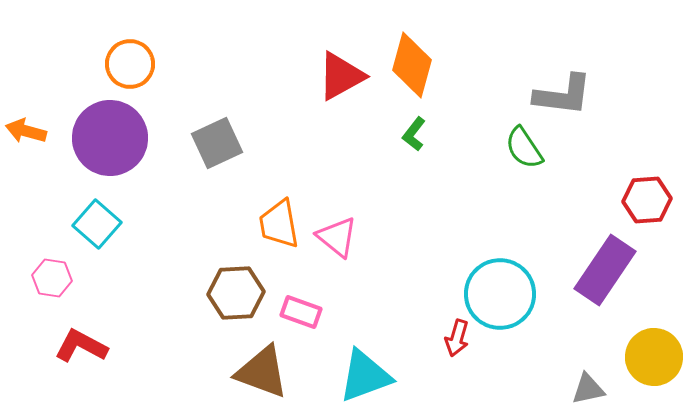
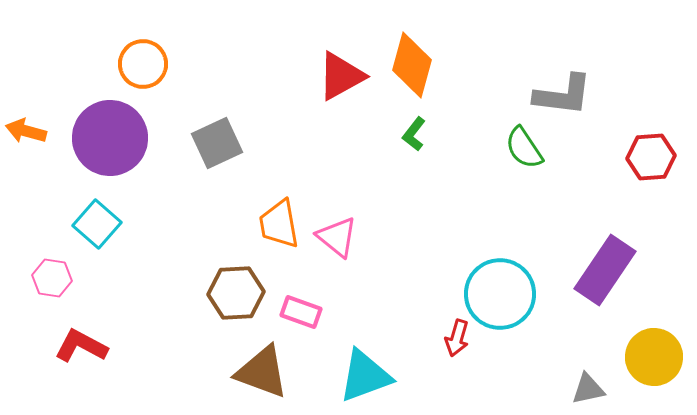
orange circle: moved 13 px right
red hexagon: moved 4 px right, 43 px up
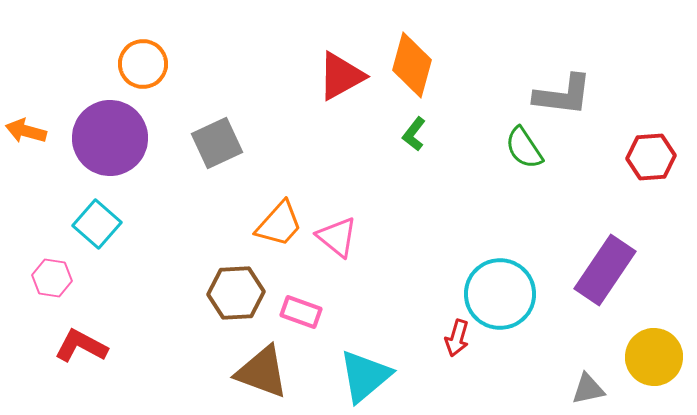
orange trapezoid: rotated 128 degrees counterclockwise
cyan triangle: rotated 20 degrees counterclockwise
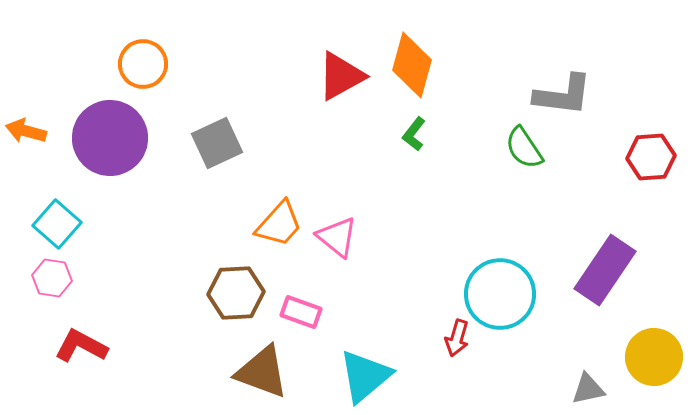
cyan square: moved 40 px left
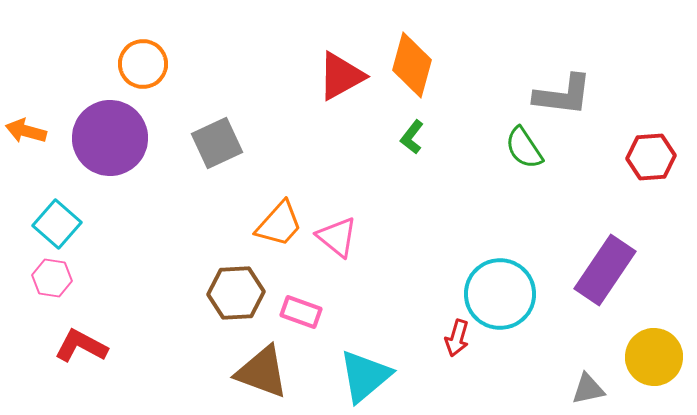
green L-shape: moved 2 px left, 3 px down
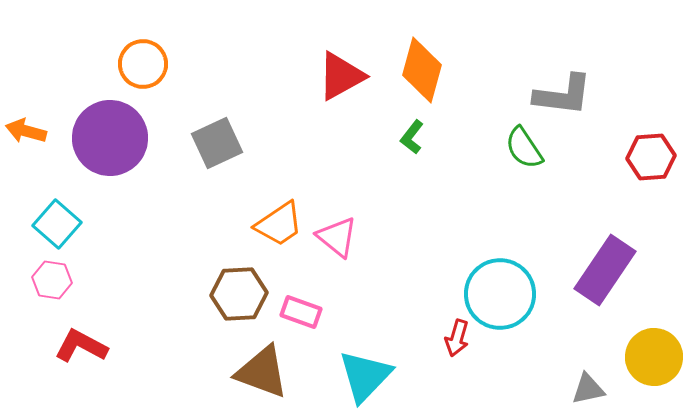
orange diamond: moved 10 px right, 5 px down
orange trapezoid: rotated 14 degrees clockwise
pink hexagon: moved 2 px down
brown hexagon: moved 3 px right, 1 px down
cyan triangle: rotated 6 degrees counterclockwise
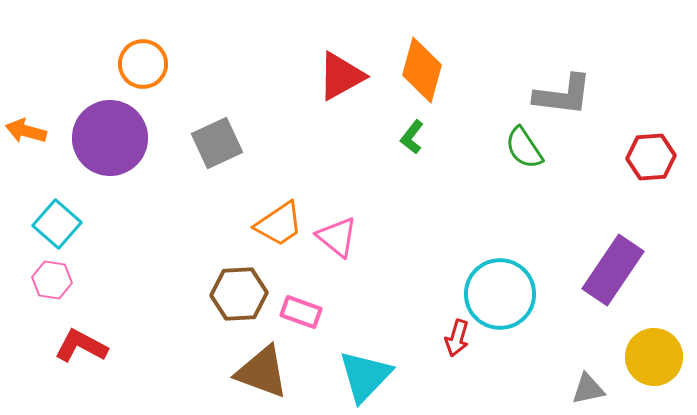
purple rectangle: moved 8 px right
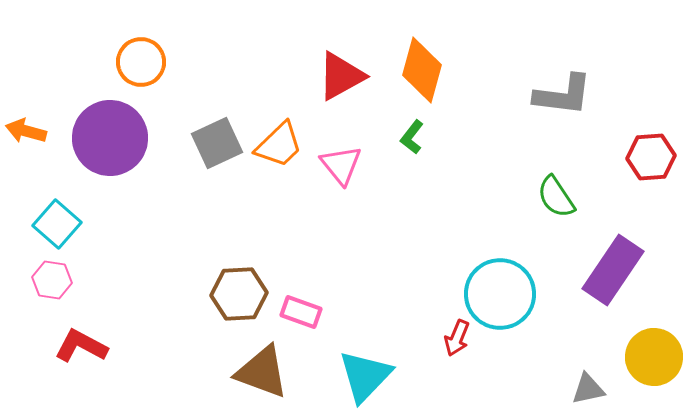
orange circle: moved 2 px left, 2 px up
green semicircle: moved 32 px right, 49 px down
orange trapezoid: moved 79 px up; rotated 10 degrees counterclockwise
pink triangle: moved 4 px right, 72 px up; rotated 12 degrees clockwise
red arrow: rotated 6 degrees clockwise
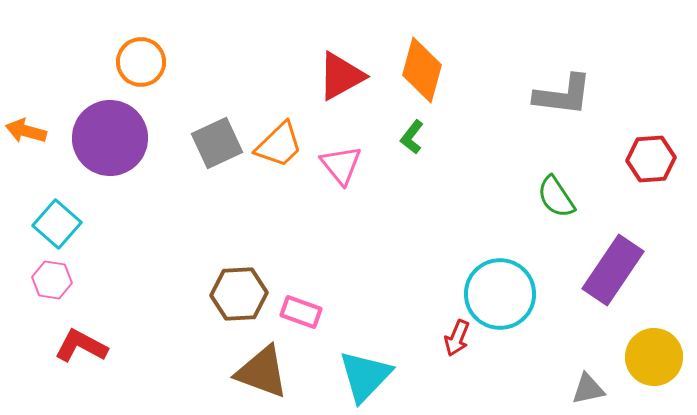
red hexagon: moved 2 px down
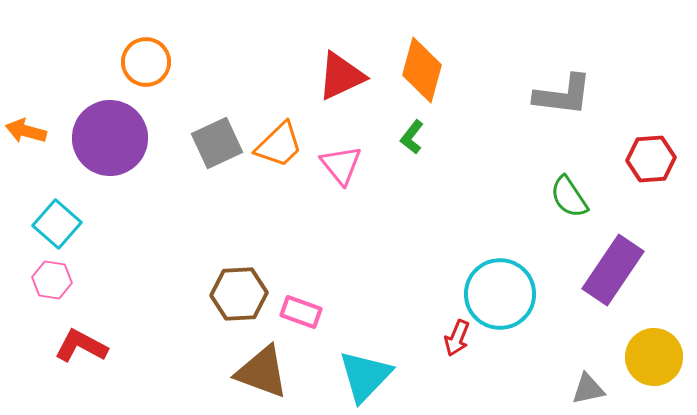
orange circle: moved 5 px right
red triangle: rotated 4 degrees clockwise
green semicircle: moved 13 px right
